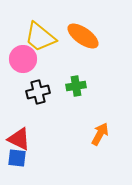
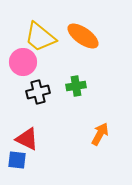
pink circle: moved 3 px down
red triangle: moved 8 px right
blue square: moved 2 px down
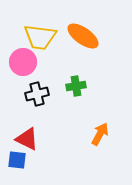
yellow trapezoid: rotated 32 degrees counterclockwise
black cross: moved 1 px left, 2 px down
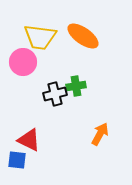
black cross: moved 18 px right
red triangle: moved 2 px right, 1 px down
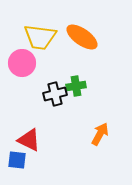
orange ellipse: moved 1 px left, 1 px down
pink circle: moved 1 px left, 1 px down
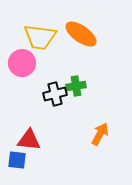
orange ellipse: moved 1 px left, 3 px up
red triangle: rotated 20 degrees counterclockwise
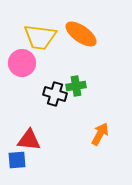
black cross: rotated 30 degrees clockwise
blue square: rotated 12 degrees counterclockwise
